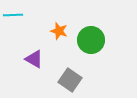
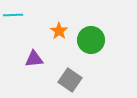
orange star: rotated 18 degrees clockwise
purple triangle: rotated 36 degrees counterclockwise
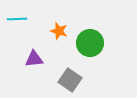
cyan line: moved 4 px right, 4 px down
orange star: rotated 18 degrees counterclockwise
green circle: moved 1 px left, 3 px down
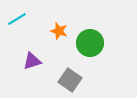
cyan line: rotated 30 degrees counterclockwise
purple triangle: moved 2 px left, 2 px down; rotated 12 degrees counterclockwise
